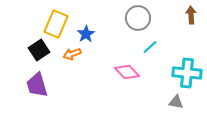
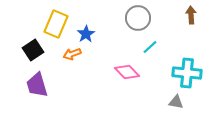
black square: moved 6 px left
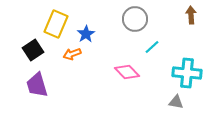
gray circle: moved 3 px left, 1 px down
cyan line: moved 2 px right
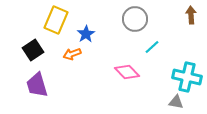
yellow rectangle: moved 4 px up
cyan cross: moved 4 px down; rotated 8 degrees clockwise
